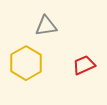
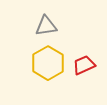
yellow hexagon: moved 22 px right
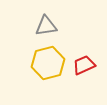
yellow hexagon: rotated 16 degrees clockwise
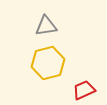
red trapezoid: moved 25 px down
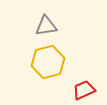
yellow hexagon: moved 1 px up
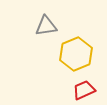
yellow hexagon: moved 28 px right, 8 px up; rotated 8 degrees counterclockwise
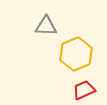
gray triangle: rotated 10 degrees clockwise
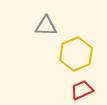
red trapezoid: moved 2 px left
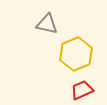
gray triangle: moved 1 px right, 2 px up; rotated 10 degrees clockwise
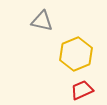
gray triangle: moved 5 px left, 3 px up
